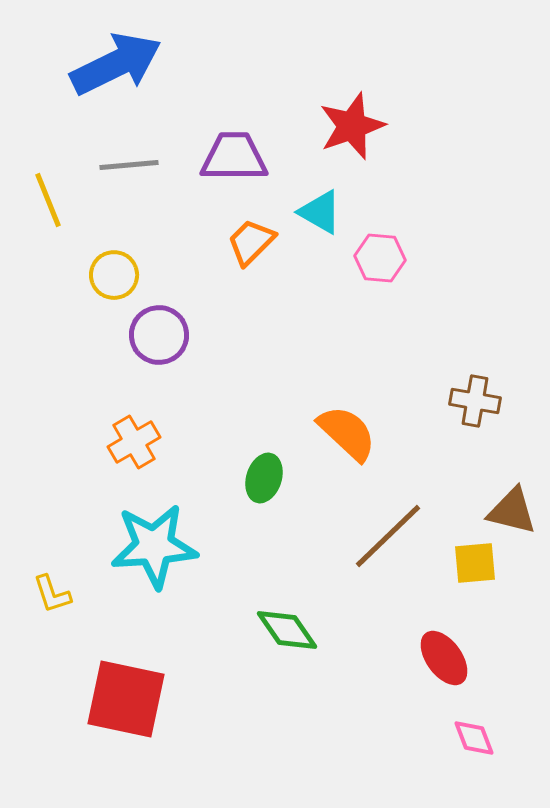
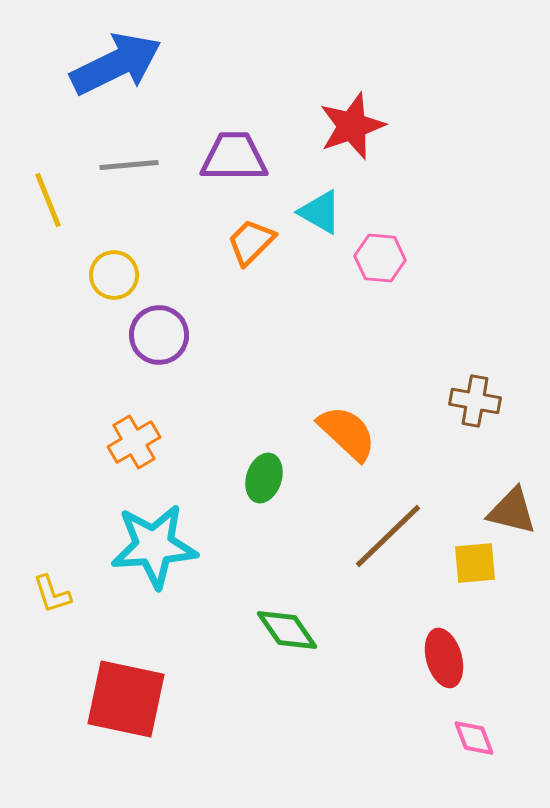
red ellipse: rotated 20 degrees clockwise
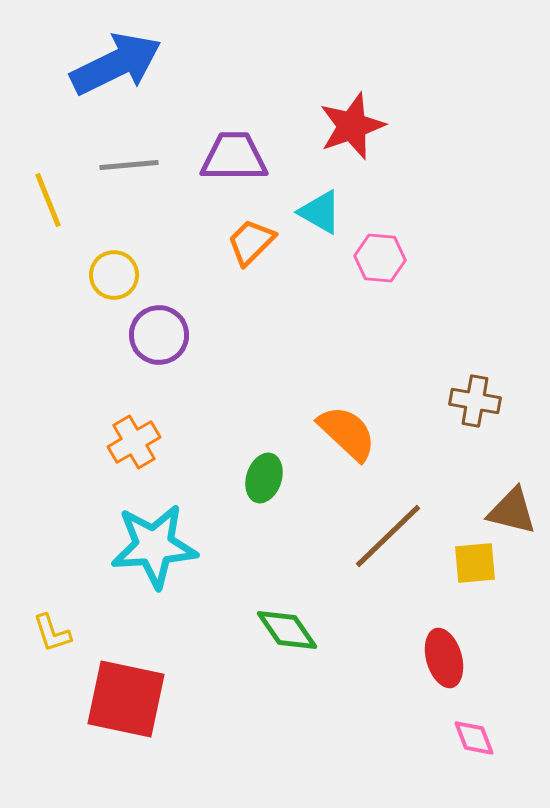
yellow L-shape: moved 39 px down
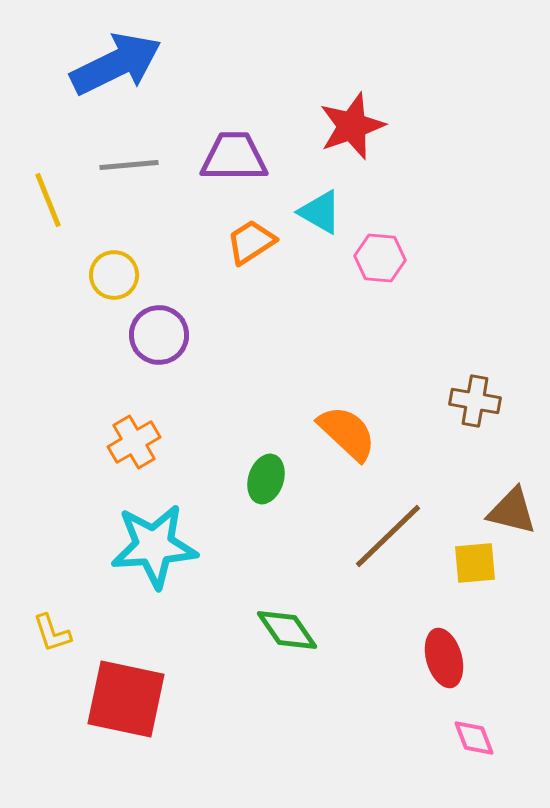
orange trapezoid: rotated 12 degrees clockwise
green ellipse: moved 2 px right, 1 px down
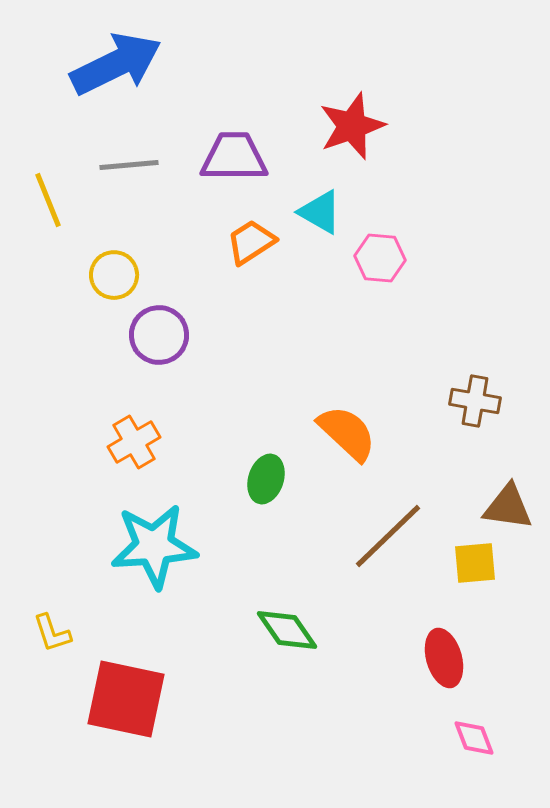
brown triangle: moved 4 px left, 4 px up; rotated 6 degrees counterclockwise
